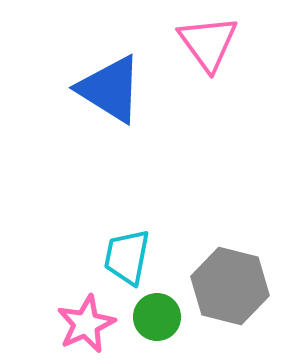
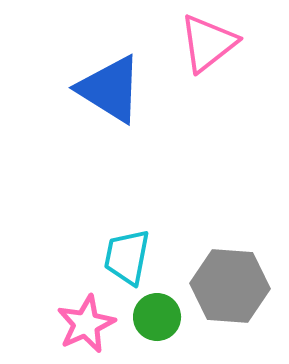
pink triangle: rotated 28 degrees clockwise
gray hexagon: rotated 10 degrees counterclockwise
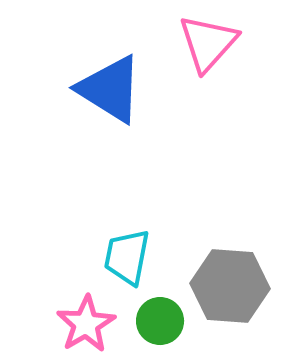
pink triangle: rotated 10 degrees counterclockwise
green circle: moved 3 px right, 4 px down
pink star: rotated 6 degrees counterclockwise
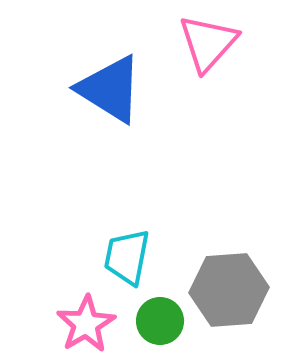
gray hexagon: moved 1 px left, 4 px down; rotated 8 degrees counterclockwise
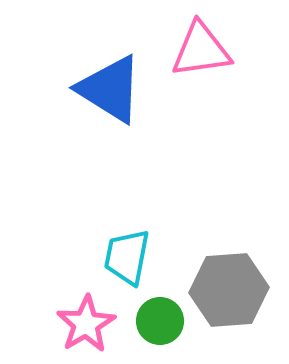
pink triangle: moved 7 px left, 7 px down; rotated 40 degrees clockwise
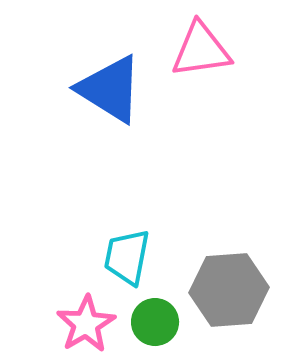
green circle: moved 5 px left, 1 px down
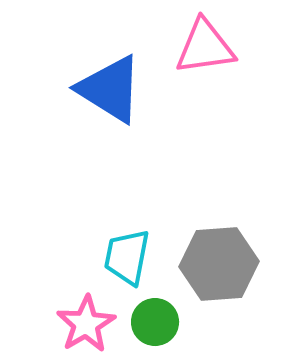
pink triangle: moved 4 px right, 3 px up
gray hexagon: moved 10 px left, 26 px up
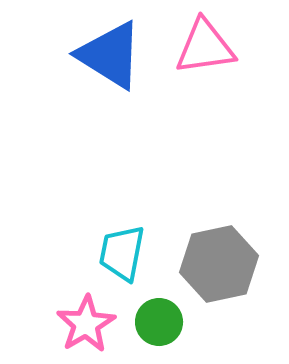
blue triangle: moved 34 px up
cyan trapezoid: moved 5 px left, 4 px up
gray hexagon: rotated 8 degrees counterclockwise
green circle: moved 4 px right
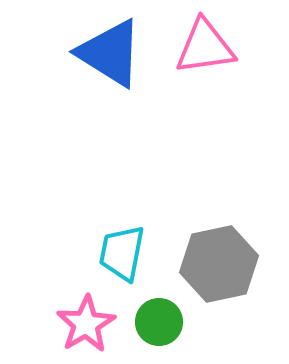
blue triangle: moved 2 px up
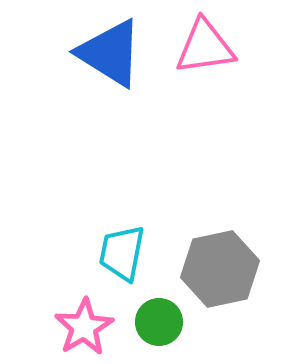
gray hexagon: moved 1 px right, 5 px down
pink star: moved 2 px left, 3 px down
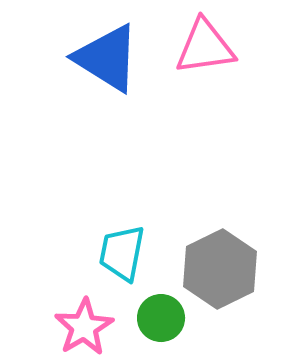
blue triangle: moved 3 px left, 5 px down
gray hexagon: rotated 14 degrees counterclockwise
green circle: moved 2 px right, 4 px up
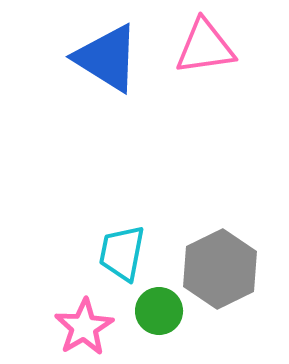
green circle: moved 2 px left, 7 px up
